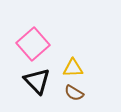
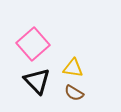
yellow triangle: rotated 10 degrees clockwise
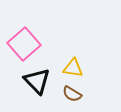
pink square: moved 9 px left
brown semicircle: moved 2 px left, 1 px down
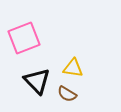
pink square: moved 6 px up; rotated 20 degrees clockwise
brown semicircle: moved 5 px left
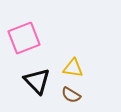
brown semicircle: moved 4 px right, 1 px down
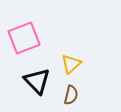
yellow triangle: moved 2 px left, 4 px up; rotated 50 degrees counterclockwise
brown semicircle: rotated 108 degrees counterclockwise
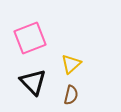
pink square: moved 6 px right
black triangle: moved 4 px left, 1 px down
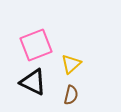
pink square: moved 6 px right, 7 px down
black triangle: rotated 20 degrees counterclockwise
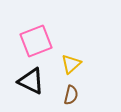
pink square: moved 4 px up
black triangle: moved 2 px left, 1 px up
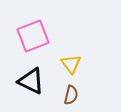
pink square: moved 3 px left, 5 px up
yellow triangle: rotated 25 degrees counterclockwise
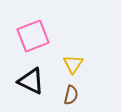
yellow triangle: moved 2 px right; rotated 10 degrees clockwise
